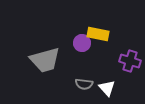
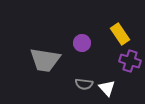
yellow rectangle: moved 22 px right; rotated 45 degrees clockwise
gray trapezoid: rotated 24 degrees clockwise
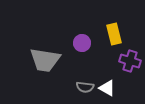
yellow rectangle: moved 6 px left; rotated 20 degrees clockwise
gray semicircle: moved 1 px right, 3 px down
white triangle: rotated 18 degrees counterclockwise
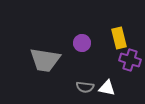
yellow rectangle: moved 5 px right, 4 px down
purple cross: moved 1 px up
white triangle: rotated 18 degrees counterclockwise
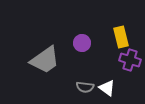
yellow rectangle: moved 2 px right, 1 px up
gray trapezoid: rotated 44 degrees counterclockwise
white triangle: rotated 24 degrees clockwise
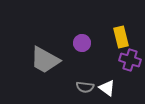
gray trapezoid: rotated 64 degrees clockwise
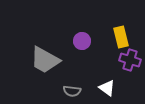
purple circle: moved 2 px up
gray semicircle: moved 13 px left, 4 px down
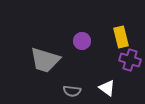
gray trapezoid: rotated 12 degrees counterclockwise
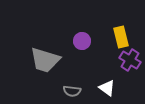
purple cross: rotated 15 degrees clockwise
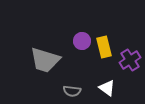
yellow rectangle: moved 17 px left, 10 px down
purple cross: rotated 25 degrees clockwise
